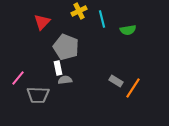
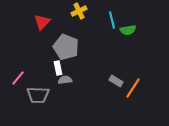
cyan line: moved 10 px right, 1 px down
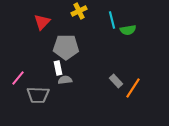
gray pentagon: rotated 20 degrees counterclockwise
gray rectangle: rotated 16 degrees clockwise
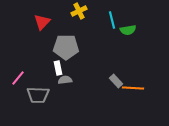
orange line: rotated 60 degrees clockwise
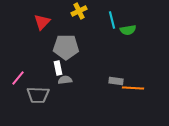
gray rectangle: rotated 40 degrees counterclockwise
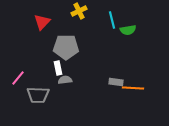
gray rectangle: moved 1 px down
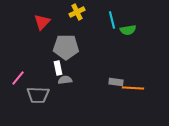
yellow cross: moved 2 px left, 1 px down
